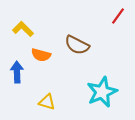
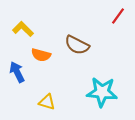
blue arrow: rotated 25 degrees counterclockwise
cyan star: rotated 28 degrees clockwise
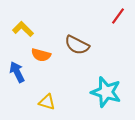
cyan star: moved 4 px right; rotated 12 degrees clockwise
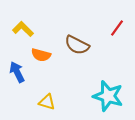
red line: moved 1 px left, 12 px down
cyan star: moved 2 px right, 4 px down
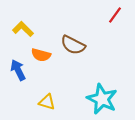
red line: moved 2 px left, 13 px up
brown semicircle: moved 4 px left
blue arrow: moved 1 px right, 2 px up
cyan star: moved 6 px left, 3 px down; rotated 8 degrees clockwise
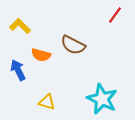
yellow L-shape: moved 3 px left, 3 px up
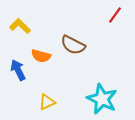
orange semicircle: moved 1 px down
yellow triangle: rotated 42 degrees counterclockwise
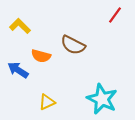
blue arrow: rotated 30 degrees counterclockwise
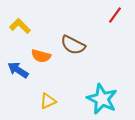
yellow triangle: moved 1 px right, 1 px up
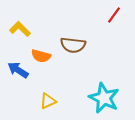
red line: moved 1 px left
yellow L-shape: moved 3 px down
brown semicircle: rotated 20 degrees counterclockwise
cyan star: moved 2 px right, 1 px up
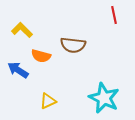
red line: rotated 48 degrees counterclockwise
yellow L-shape: moved 2 px right, 1 px down
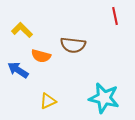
red line: moved 1 px right, 1 px down
cyan star: rotated 12 degrees counterclockwise
